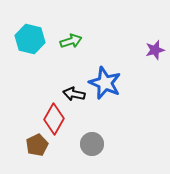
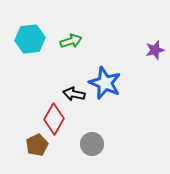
cyan hexagon: rotated 20 degrees counterclockwise
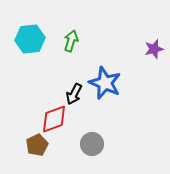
green arrow: rotated 55 degrees counterclockwise
purple star: moved 1 px left, 1 px up
black arrow: rotated 75 degrees counterclockwise
red diamond: rotated 40 degrees clockwise
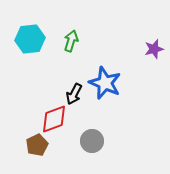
gray circle: moved 3 px up
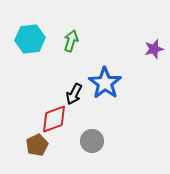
blue star: rotated 12 degrees clockwise
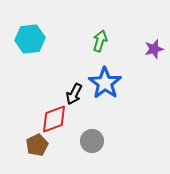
green arrow: moved 29 px right
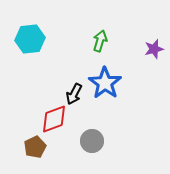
brown pentagon: moved 2 px left, 2 px down
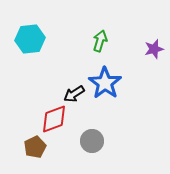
black arrow: rotated 30 degrees clockwise
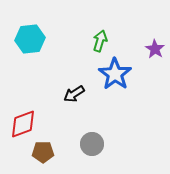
purple star: moved 1 px right; rotated 24 degrees counterclockwise
blue star: moved 10 px right, 9 px up
red diamond: moved 31 px left, 5 px down
gray circle: moved 3 px down
brown pentagon: moved 8 px right, 5 px down; rotated 25 degrees clockwise
